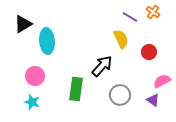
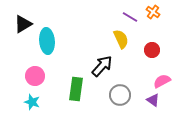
red circle: moved 3 px right, 2 px up
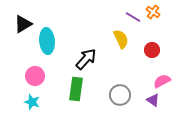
purple line: moved 3 px right
black arrow: moved 16 px left, 7 px up
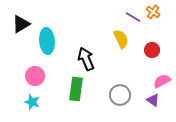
black triangle: moved 2 px left
black arrow: rotated 65 degrees counterclockwise
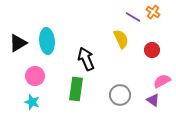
black triangle: moved 3 px left, 19 px down
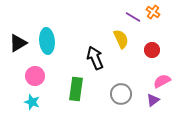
black arrow: moved 9 px right, 1 px up
gray circle: moved 1 px right, 1 px up
purple triangle: rotated 48 degrees clockwise
